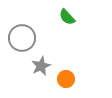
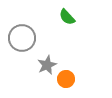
gray star: moved 6 px right, 1 px up
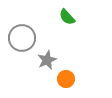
gray star: moved 5 px up
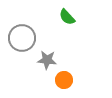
gray star: rotated 30 degrees clockwise
orange circle: moved 2 px left, 1 px down
